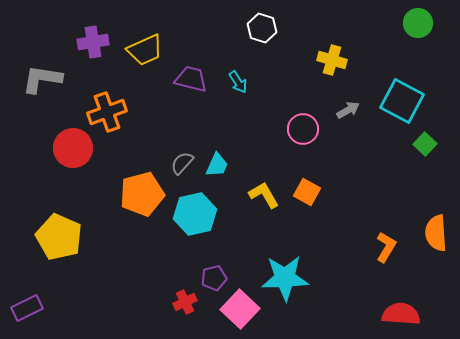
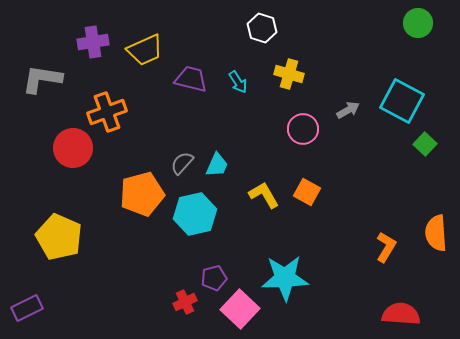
yellow cross: moved 43 px left, 14 px down
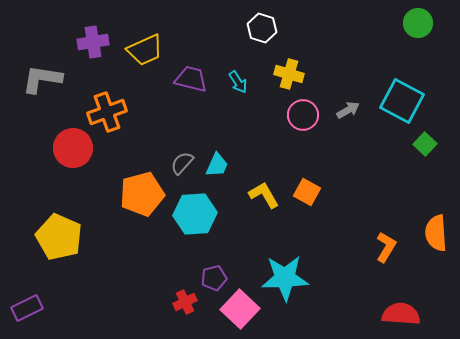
pink circle: moved 14 px up
cyan hexagon: rotated 9 degrees clockwise
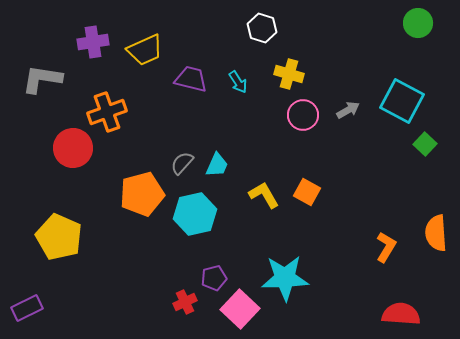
cyan hexagon: rotated 9 degrees counterclockwise
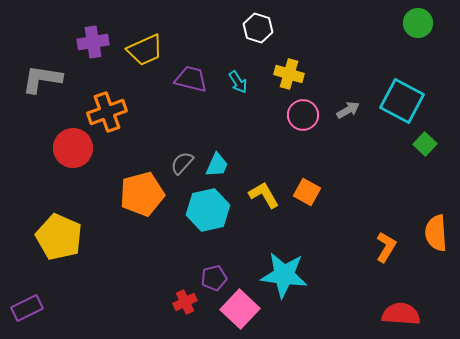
white hexagon: moved 4 px left
cyan hexagon: moved 13 px right, 4 px up
cyan star: moved 1 px left, 3 px up; rotated 9 degrees clockwise
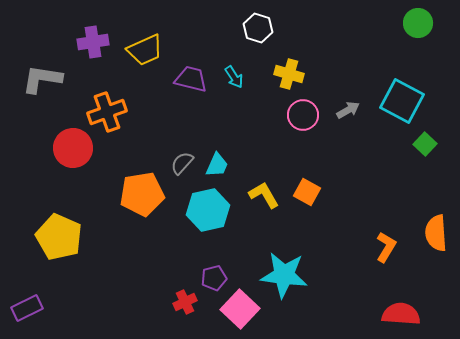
cyan arrow: moved 4 px left, 5 px up
orange pentagon: rotated 6 degrees clockwise
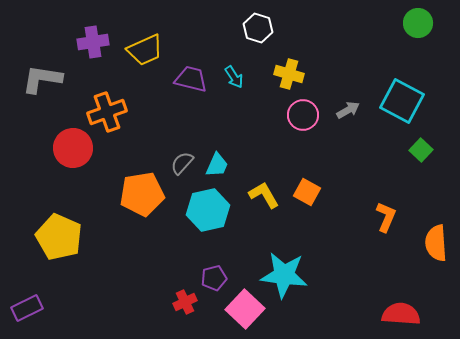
green square: moved 4 px left, 6 px down
orange semicircle: moved 10 px down
orange L-shape: moved 30 px up; rotated 8 degrees counterclockwise
pink square: moved 5 px right
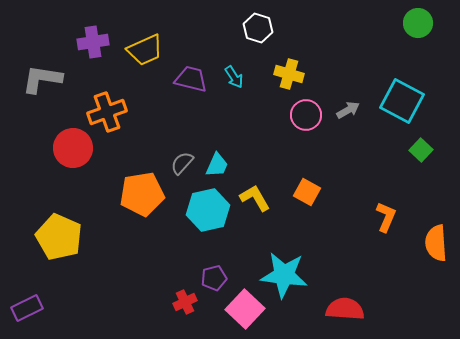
pink circle: moved 3 px right
yellow L-shape: moved 9 px left, 3 px down
red semicircle: moved 56 px left, 5 px up
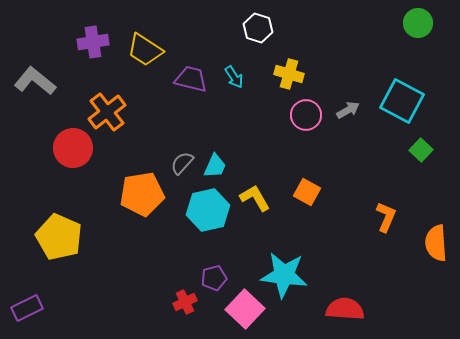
yellow trapezoid: rotated 57 degrees clockwise
gray L-shape: moved 7 px left, 2 px down; rotated 30 degrees clockwise
orange cross: rotated 18 degrees counterclockwise
cyan trapezoid: moved 2 px left, 1 px down
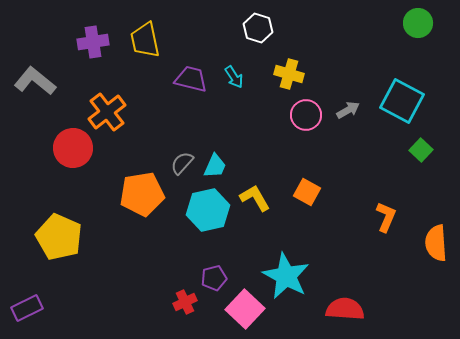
yellow trapezoid: moved 10 px up; rotated 45 degrees clockwise
cyan star: moved 2 px right, 1 px down; rotated 21 degrees clockwise
